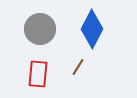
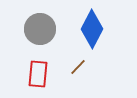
brown line: rotated 12 degrees clockwise
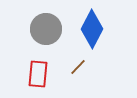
gray circle: moved 6 px right
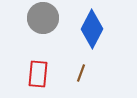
gray circle: moved 3 px left, 11 px up
brown line: moved 3 px right, 6 px down; rotated 24 degrees counterclockwise
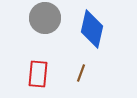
gray circle: moved 2 px right
blue diamond: rotated 15 degrees counterclockwise
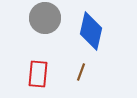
blue diamond: moved 1 px left, 2 px down
brown line: moved 1 px up
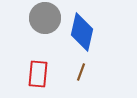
blue diamond: moved 9 px left, 1 px down
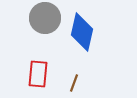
brown line: moved 7 px left, 11 px down
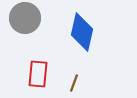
gray circle: moved 20 px left
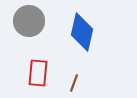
gray circle: moved 4 px right, 3 px down
red rectangle: moved 1 px up
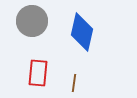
gray circle: moved 3 px right
brown line: rotated 12 degrees counterclockwise
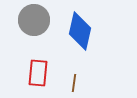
gray circle: moved 2 px right, 1 px up
blue diamond: moved 2 px left, 1 px up
